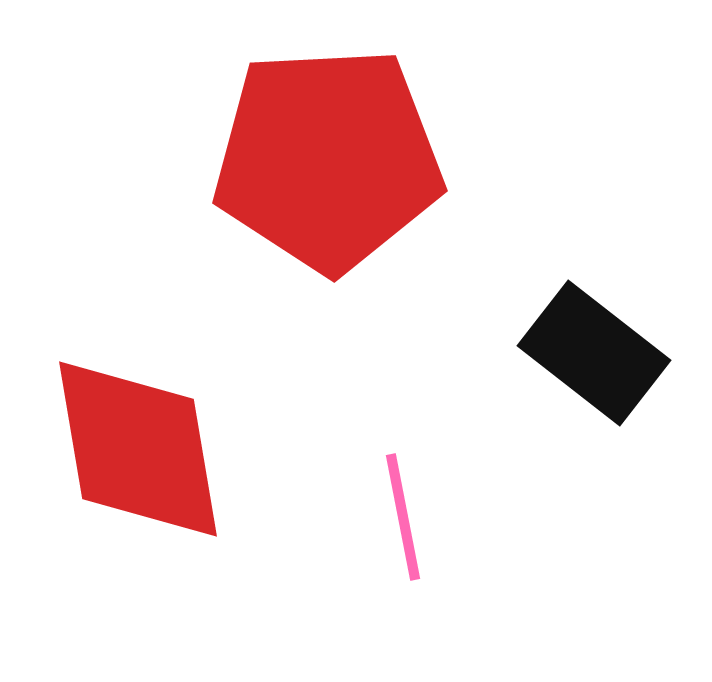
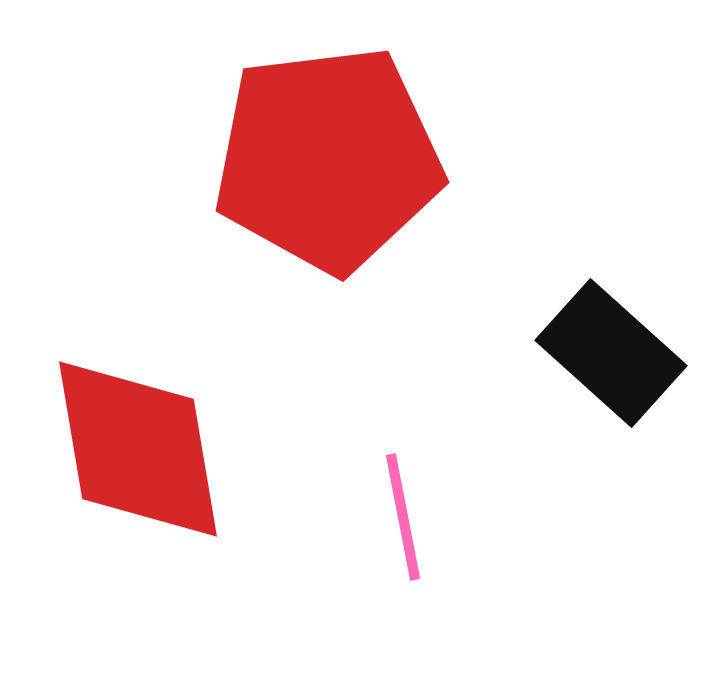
red pentagon: rotated 4 degrees counterclockwise
black rectangle: moved 17 px right; rotated 4 degrees clockwise
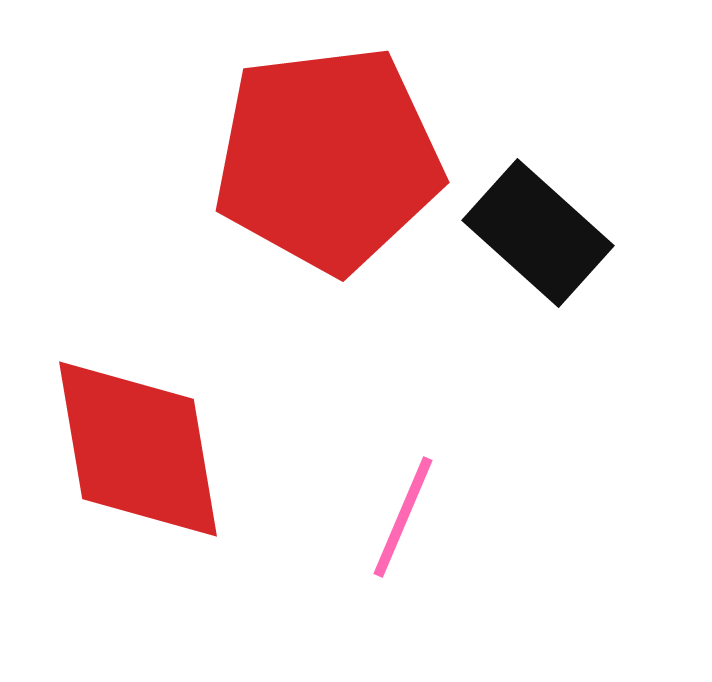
black rectangle: moved 73 px left, 120 px up
pink line: rotated 34 degrees clockwise
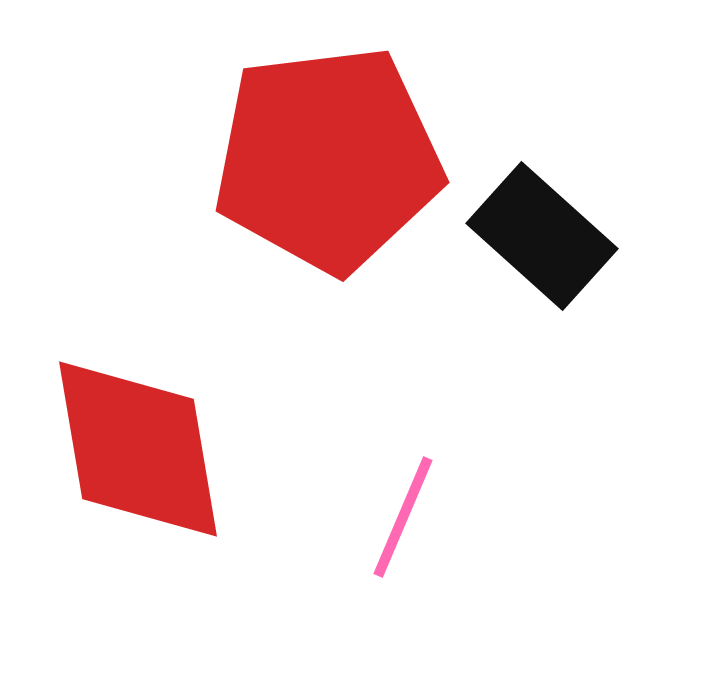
black rectangle: moved 4 px right, 3 px down
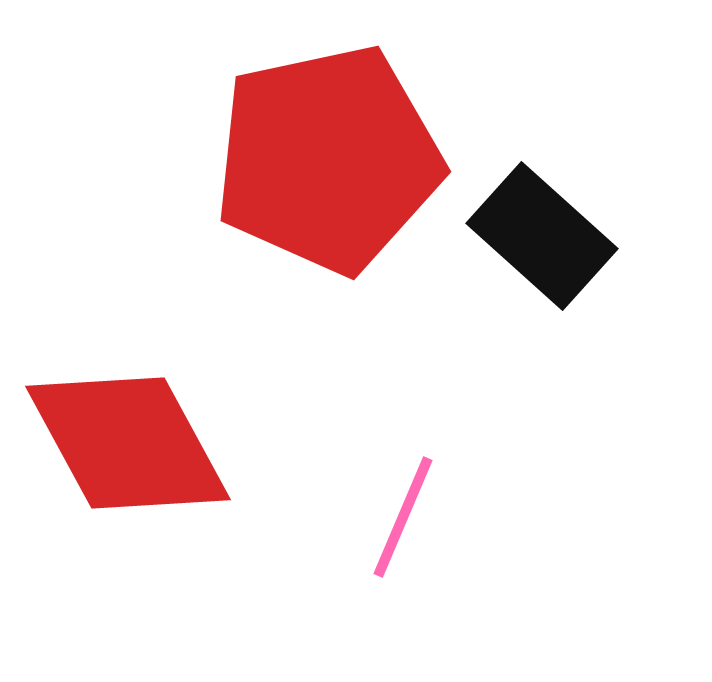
red pentagon: rotated 5 degrees counterclockwise
red diamond: moved 10 px left, 6 px up; rotated 19 degrees counterclockwise
